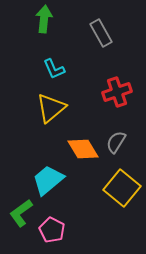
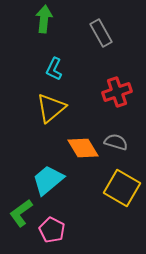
cyan L-shape: rotated 50 degrees clockwise
gray semicircle: rotated 75 degrees clockwise
orange diamond: moved 1 px up
yellow square: rotated 9 degrees counterclockwise
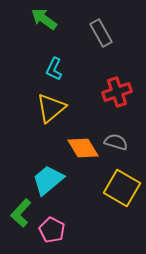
green arrow: rotated 60 degrees counterclockwise
green L-shape: rotated 12 degrees counterclockwise
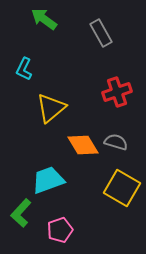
cyan L-shape: moved 30 px left
orange diamond: moved 3 px up
cyan trapezoid: rotated 20 degrees clockwise
pink pentagon: moved 8 px right; rotated 25 degrees clockwise
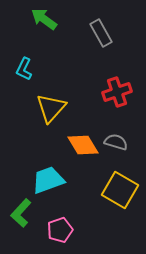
yellow triangle: rotated 8 degrees counterclockwise
yellow square: moved 2 px left, 2 px down
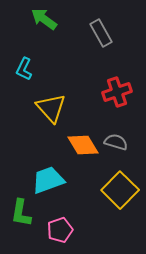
yellow triangle: rotated 24 degrees counterclockwise
yellow square: rotated 15 degrees clockwise
green L-shape: rotated 32 degrees counterclockwise
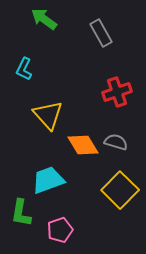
yellow triangle: moved 3 px left, 7 px down
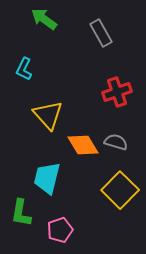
cyan trapezoid: moved 1 px left, 2 px up; rotated 56 degrees counterclockwise
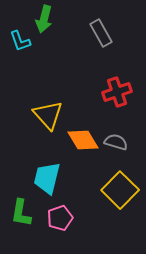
green arrow: rotated 112 degrees counterclockwise
cyan L-shape: moved 4 px left, 28 px up; rotated 45 degrees counterclockwise
orange diamond: moved 5 px up
pink pentagon: moved 12 px up
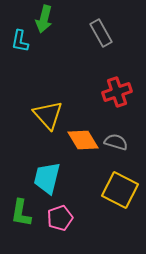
cyan L-shape: rotated 30 degrees clockwise
yellow square: rotated 18 degrees counterclockwise
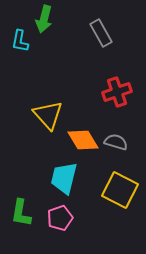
cyan trapezoid: moved 17 px right
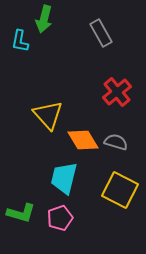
red cross: rotated 20 degrees counterclockwise
green L-shape: rotated 84 degrees counterclockwise
